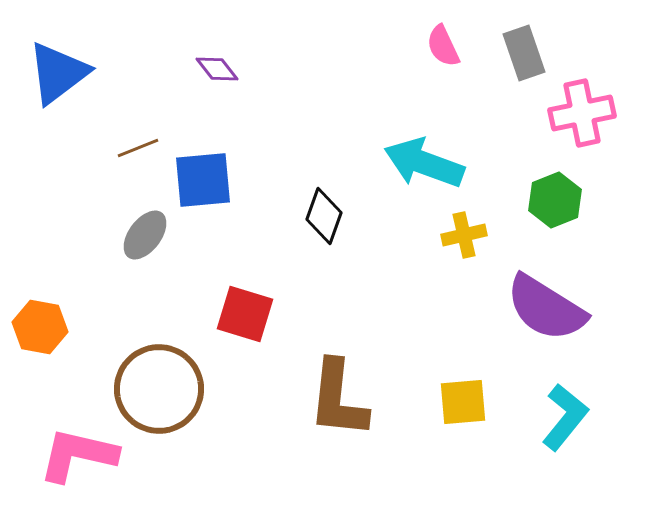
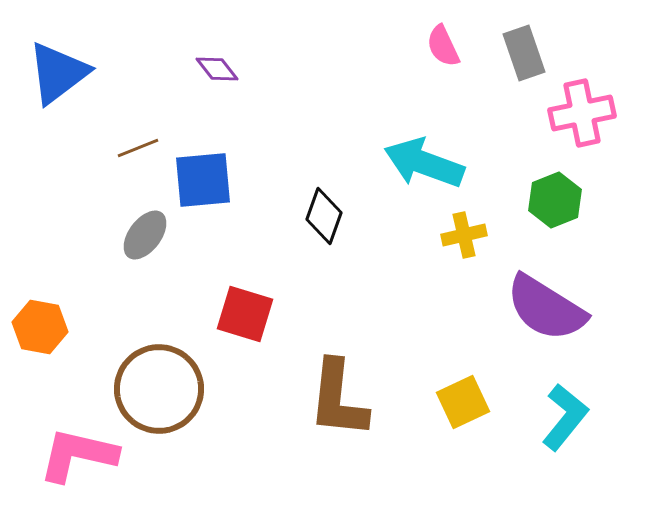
yellow square: rotated 20 degrees counterclockwise
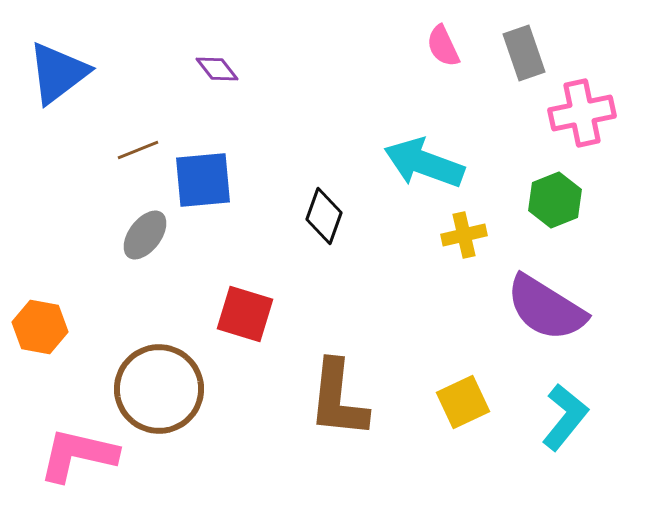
brown line: moved 2 px down
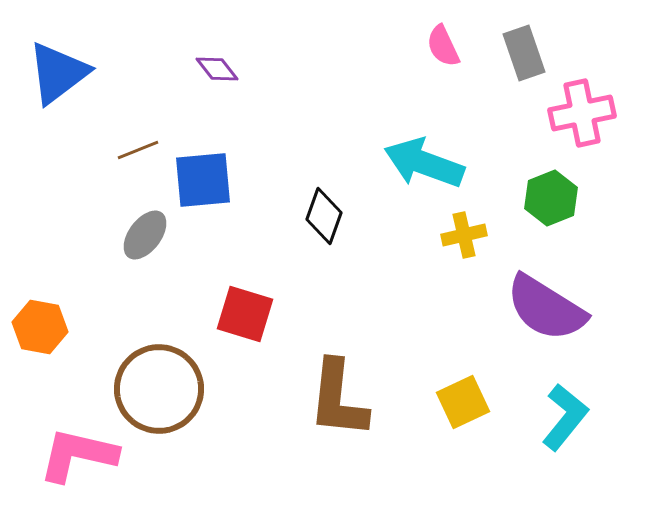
green hexagon: moved 4 px left, 2 px up
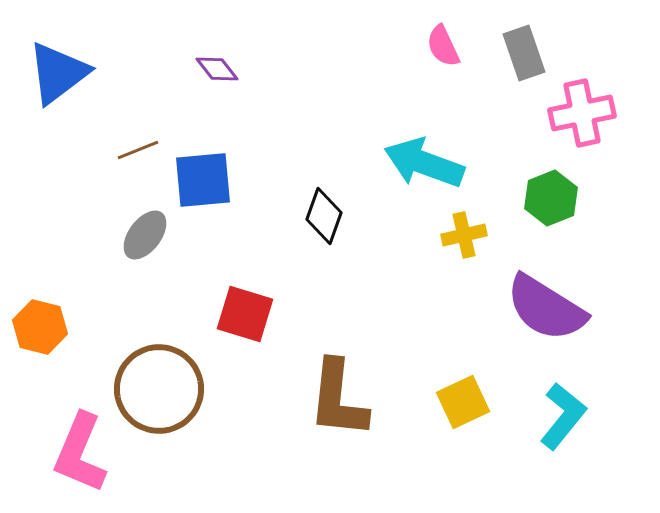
orange hexagon: rotated 4 degrees clockwise
cyan L-shape: moved 2 px left, 1 px up
pink L-shape: moved 2 px right, 2 px up; rotated 80 degrees counterclockwise
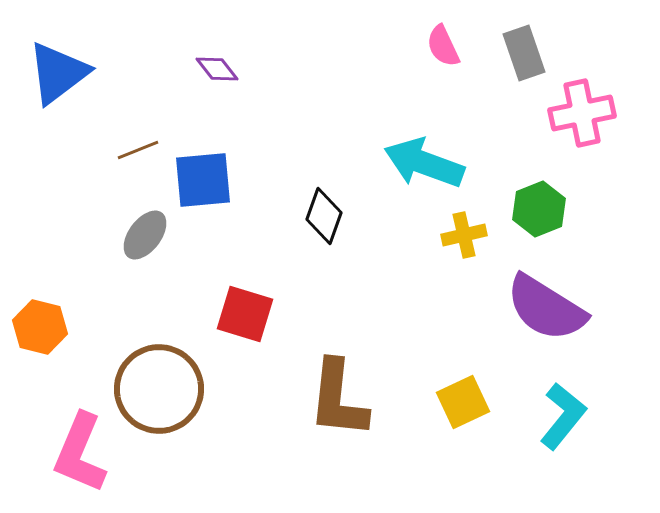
green hexagon: moved 12 px left, 11 px down
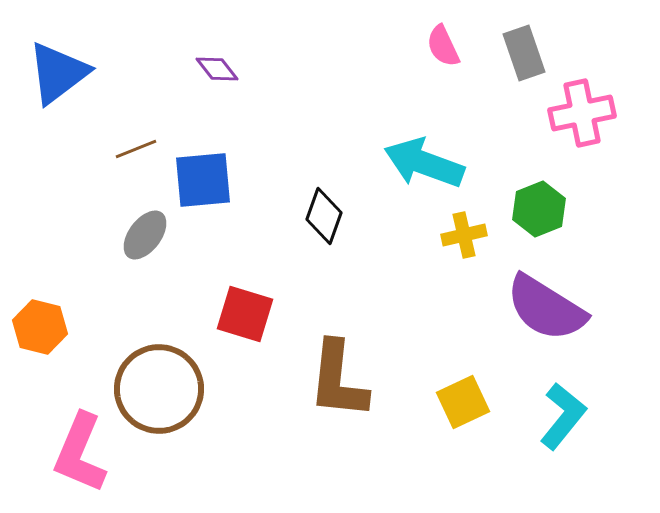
brown line: moved 2 px left, 1 px up
brown L-shape: moved 19 px up
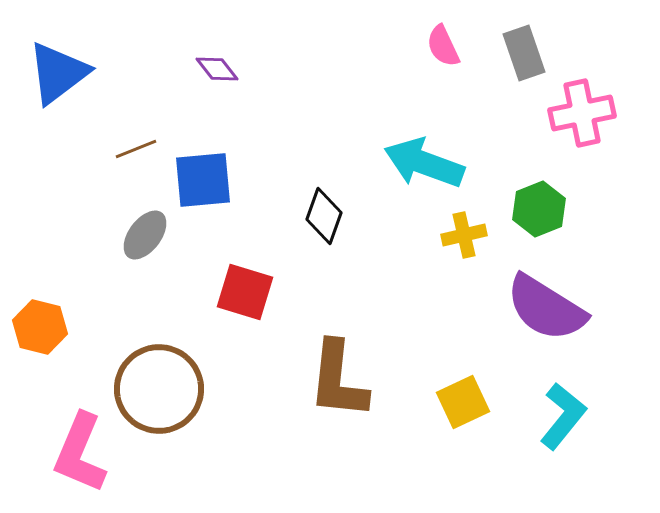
red square: moved 22 px up
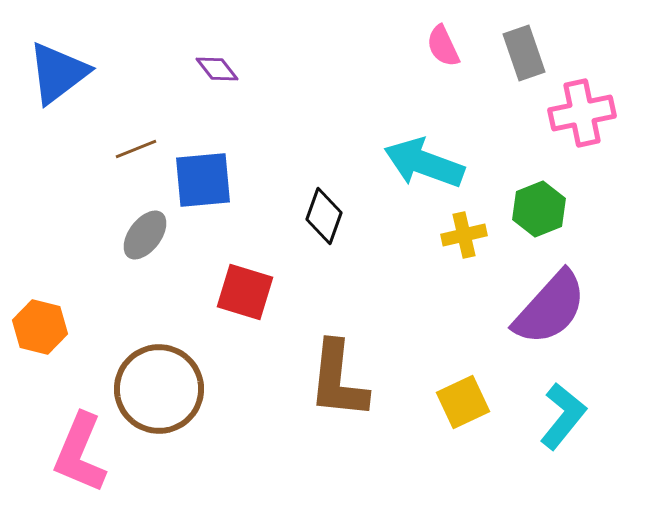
purple semicircle: moved 4 px right; rotated 80 degrees counterclockwise
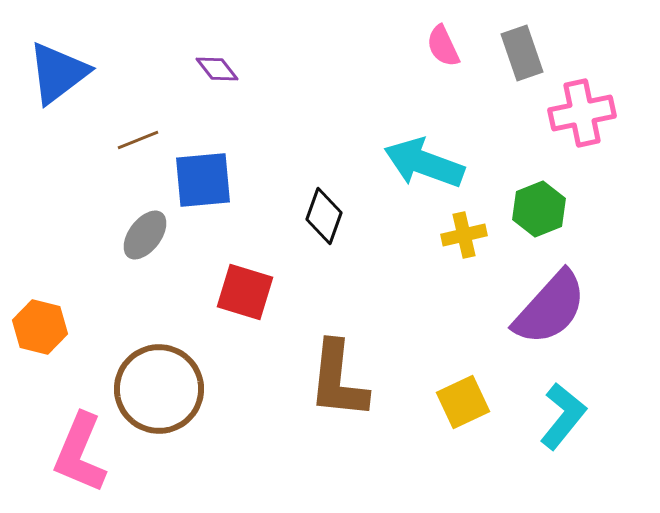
gray rectangle: moved 2 px left
brown line: moved 2 px right, 9 px up
